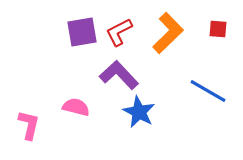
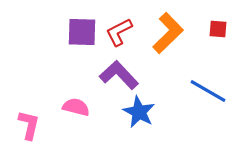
purple square: rotated 12 degrees clockwise
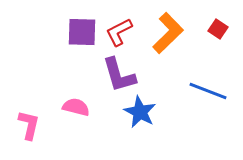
red square: rotated 30 degrees clockwise
purple L-shape: rotated 153 degrees counterclockwise
blue line: rotated 9 degrees counterclockwise
blue star: moved 1 px right
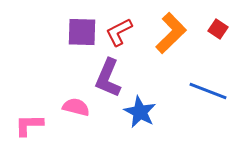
orange L-shape: moved 3 px right
purple L-shape: moved 11 px left, 3 px down; rotated 39 degrees clockwise
pink L-shape: rotated 104 degrees counterclockwise
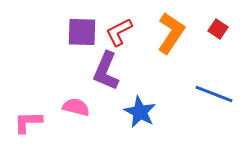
orange L-shape: rotated 12 degrees counterclockwise
purple L-shape: moved 2 px left, 7 px up
blue line: moved 6 px right, 3 px down
pink L-shape: moved 1 px left, 3 px up
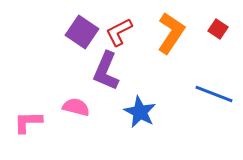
purple square: rotated 32 degrees clockwise
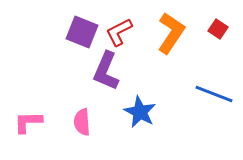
purple square: rotated 12 degrees counterclockwise
pink semicircle: moved 6 px right, 15 px down; rotated 108 degrees counterclockwise
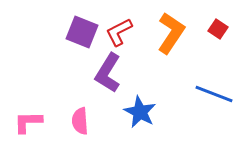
purple L-shape: moved 2 px right, 2 px down; rotated 9 degrees clockwise
pink semicircle: moved 2 px left, 1 px up
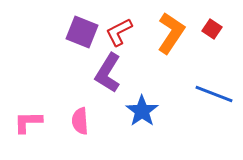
red square: moved 6 px left
blue star: moved 2 px right, 1 px up; rotated 8 degrees clockwise
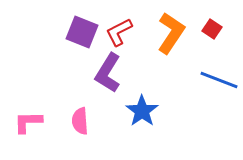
blue line: moved 5 px right, 14 px up
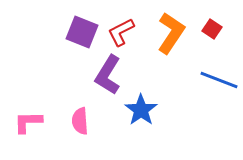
red L-shape: moved 2 px right
purple L-shape: moved 2 px down
blue star: moved 1 px left, 1 px up
